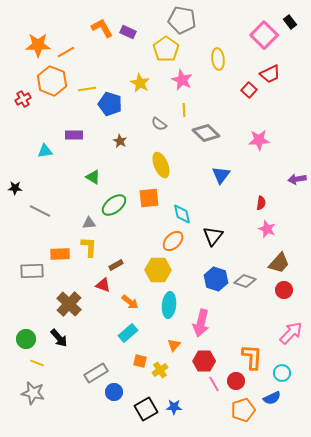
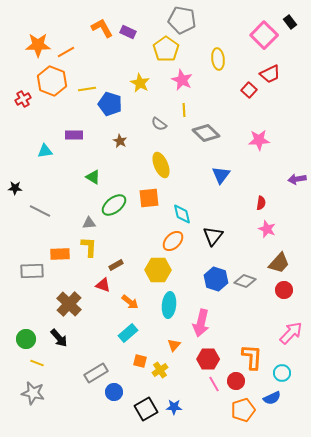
red hexagon at (204, 361): moved 4 px right, 2 px up
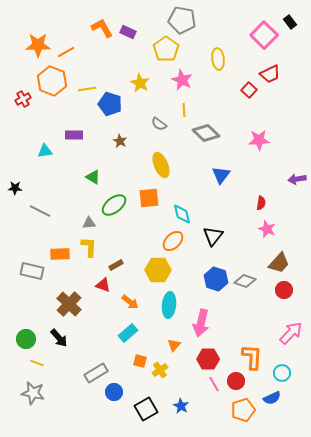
gray rectangle at (32, 271): rotated 15 degrees clockwise
blue star at (174, 407): moved 7 px right, 1 px up; rotated 28 degrees clockwise
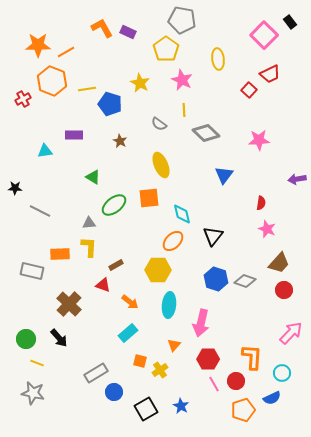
blue triangle at (221, 175): moved 3 px right
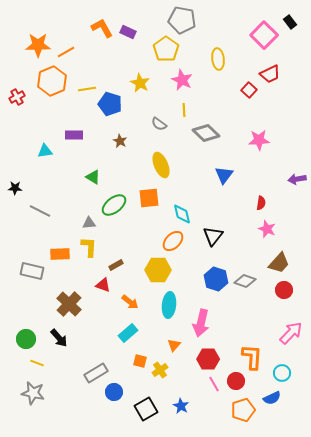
orange hexagon at (52, 81): rotated 16 degrees clockwise
red cross at (23, 99): moved 6 px left, 2 px up
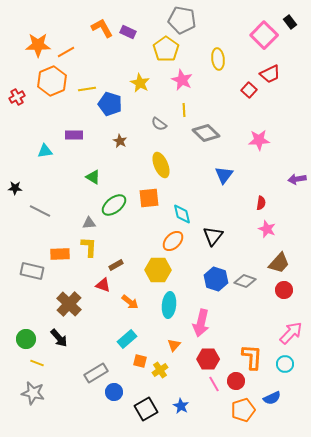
cyan rectangle at (128, 333): moved 1 px left, 6 px down
cyan circle at (282, 373): moved 3 px right, 9 px up
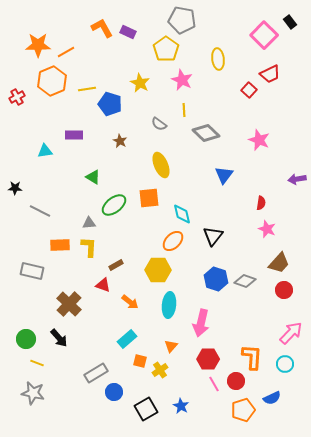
pink star at (259, 140): rotated 25 degrees clockwise
orange rectangle at (60, 254): moved 9 px up
orange triangle at (174, 345): moved 3 px left, 1 px down
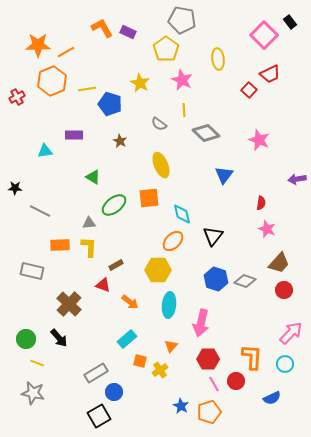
black square at (146, 409): moved 47 px left, 7 px down
orange pentagon at (243, 410): moved 34 px left, 2 px down
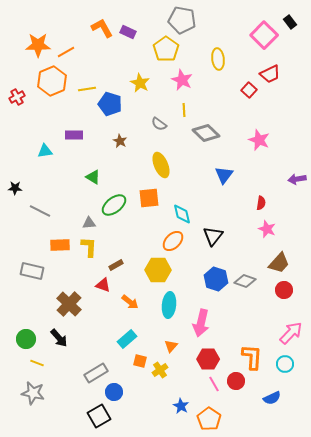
orange pentagon at (209, 412): moved 7 px down; rotated 20 degrees counterclockwise
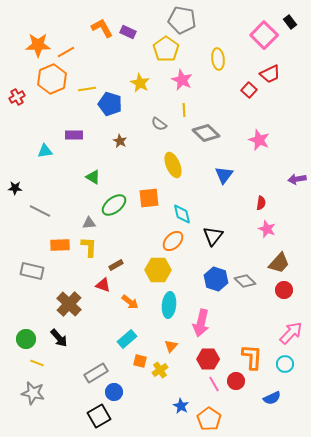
orange hexagon at (52, 81): moved 2 px up
yellow ellipse at (161, 165): moved 12 px right
gray diamond at (245, 281): rotated 25 degrees clockwise
